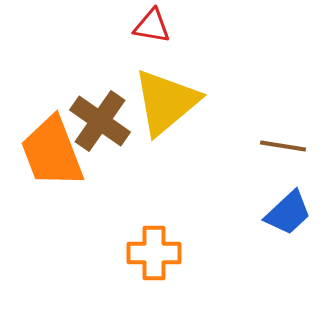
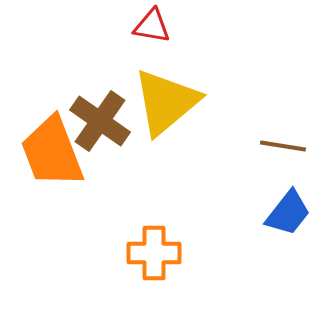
blue trapezoid: rotated 9 degrees counterclockwise
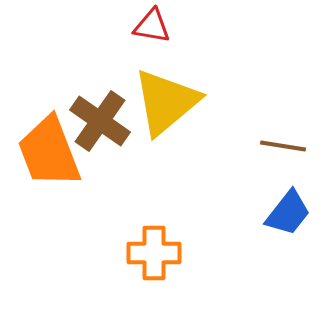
orange trapezoid: moved 3 px left
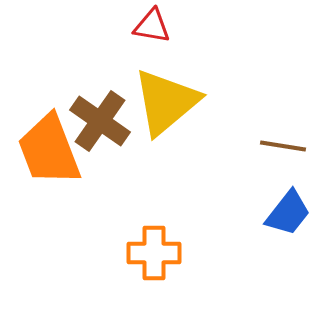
orange trapezoid: moved 2 px up
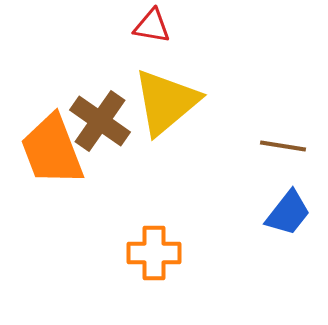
orange trapezoid: moved 3 px right
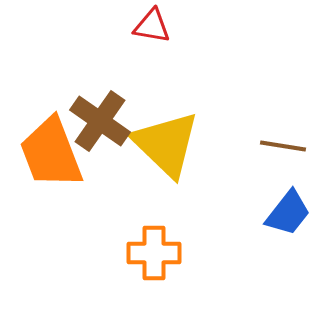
yellow triangle: moved 42 px down; rotated 36 degrees counterclockwise
orange trapezoid: moved 1 px left, 3 px down
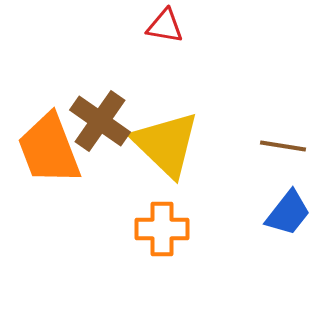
red triangle: moved 13 px right
orange trapezoid: moved 2 px left, 4 px up
orange cross: moved 8 px right, 24 px up
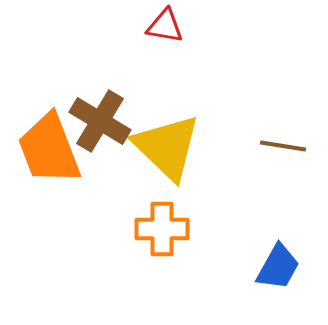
brown cross: rotated 4 degrees counterclockwise
yellow triangle: moved 1 px right, 3 px down
blue trapezoid: moved 10 px left, 54 px down; rotated 9 degrees counterclockwise
